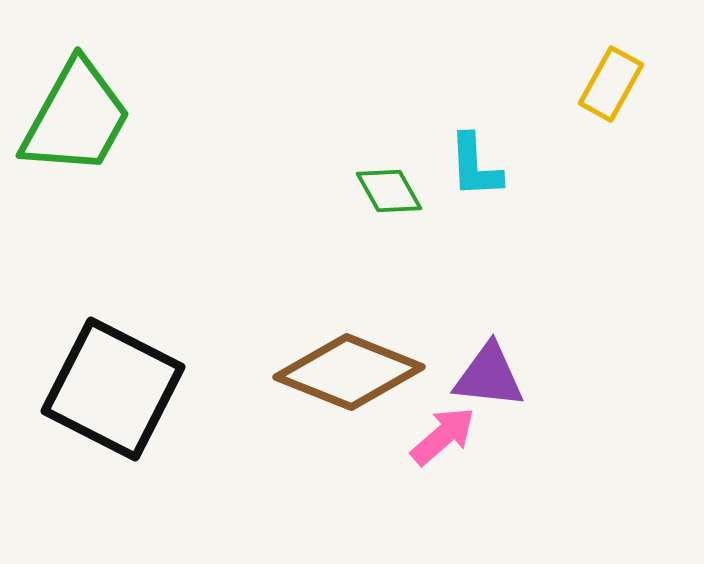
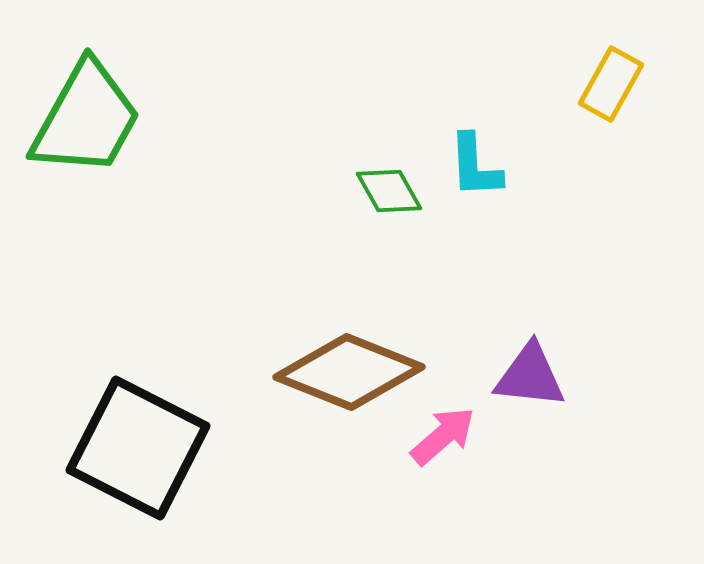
green trapezoid: moved 10 px right, 1 px down
purple triangle: moved 41 px right
black square: moved 25 px right, 59 px down
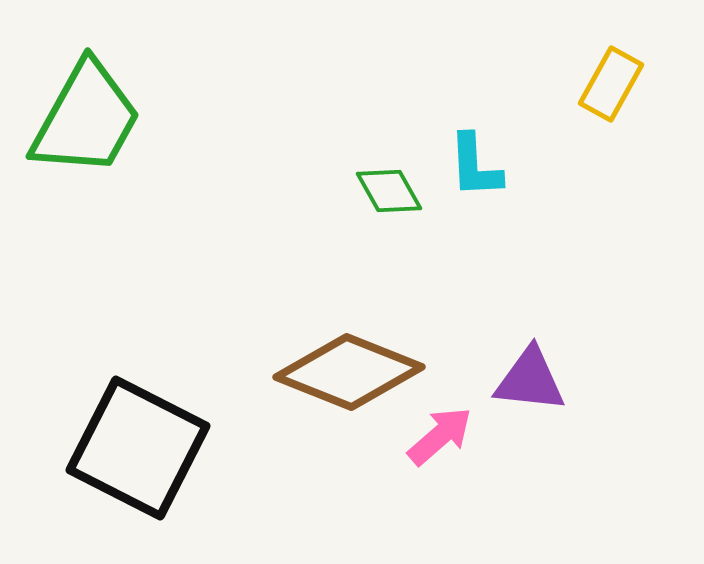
purple triangle: moved 4 px down
pink arrow: moved 3 px left
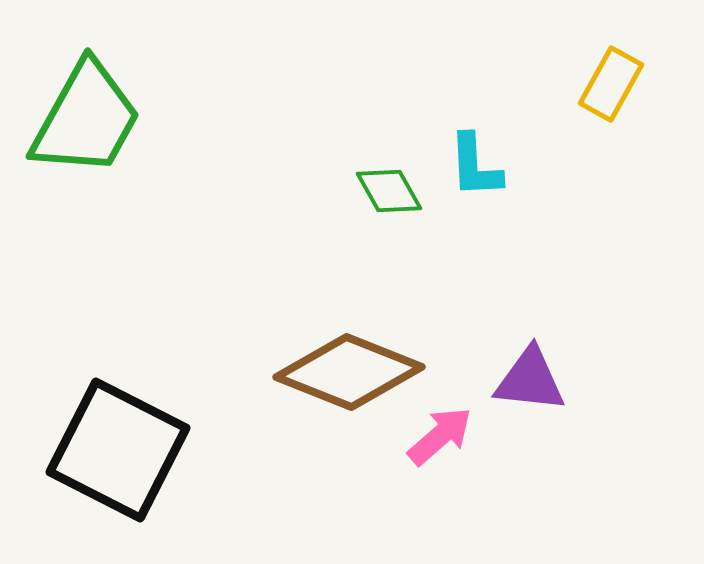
black square: moved 20 px left, 2 px down
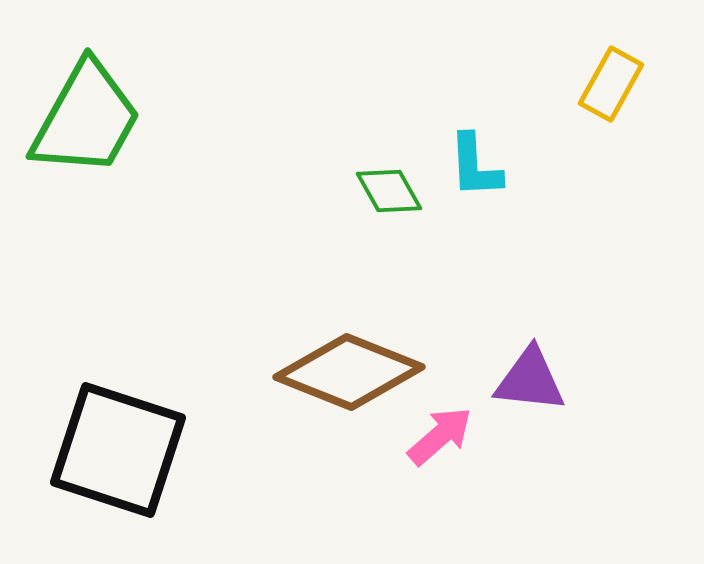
black square: rotated 9 degrees counterclockwise
